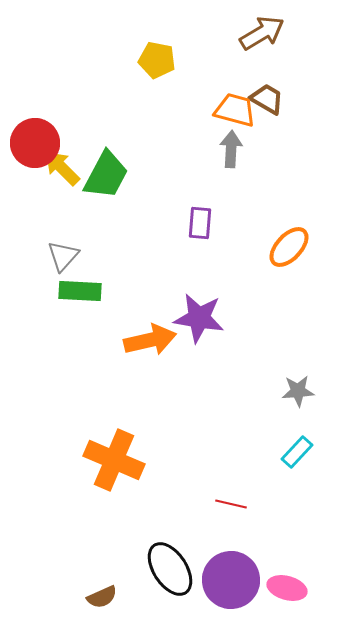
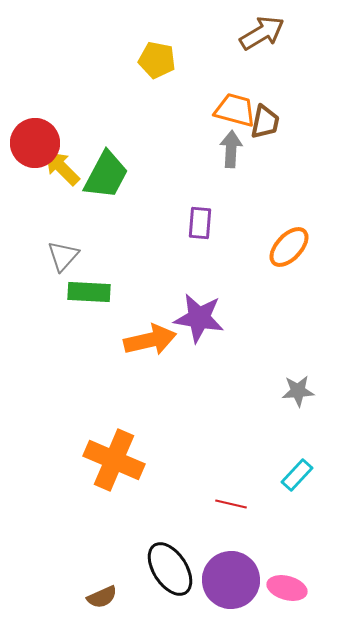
brown trapezoid: moved 2 px left, 23 px down; rotated 72 degrees clockwise
green rectangle: moved 9 px right, 1 px down
cyan rectangle: moved 23 px down
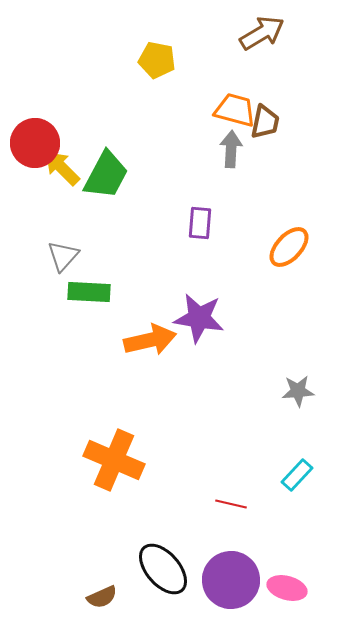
black ellipse: moved 7 px left; rotated 8 degrees counterclockwise
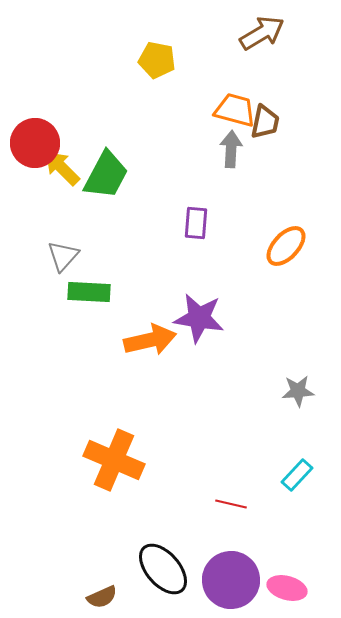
purple rectangle: moved 4 px left
orange ellipse: moved 3 px left, 1 px up
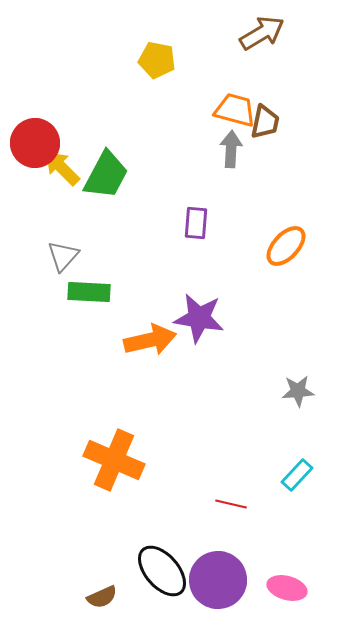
black ellipse: moved 1 px left, 2 px down
purple circle: moved 13 px left
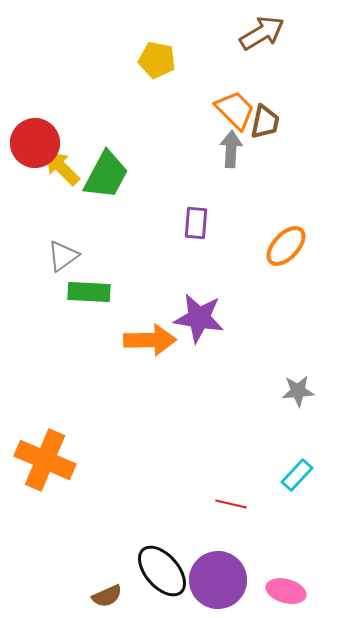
orange trapezoid: rotated 30 degrees clockwise
gray triangle: rotated 12 degrees clockwise
orange arrow: rotated 12 degrees clockwise
orange cross: moved 69 px left
pink ellipse: moved 1 px left, 3 px down
brown semicircle: moved 5 px right, 1 px up
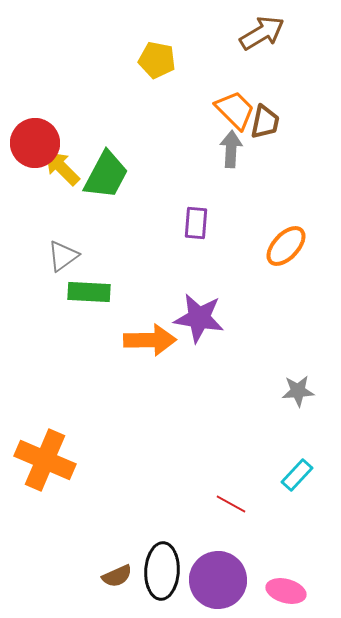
red line: rotated 16 degrees clockwise
black ellipse: rotated 44 degrees clockwise
brown semicircle: moved 10 px right, 20 px up
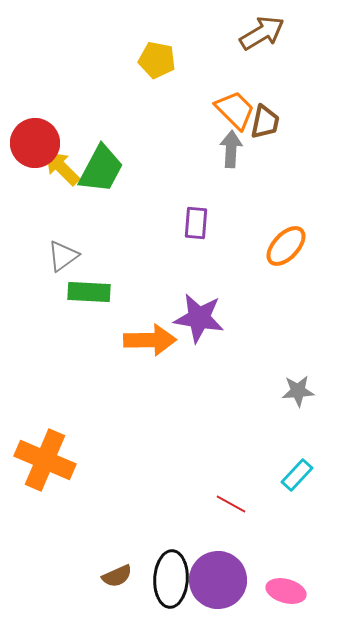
green trapezoid: moved 5 px left, 6 px up
black ellipse: moved 9 px right, 8 px down
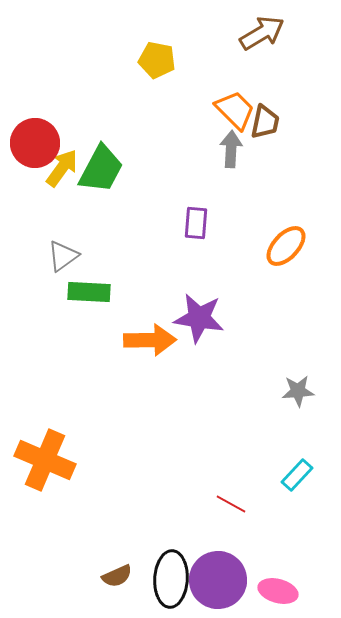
yellow arrow: rotated 81 degrees clockwise
pink ellipse: moved 8 px left
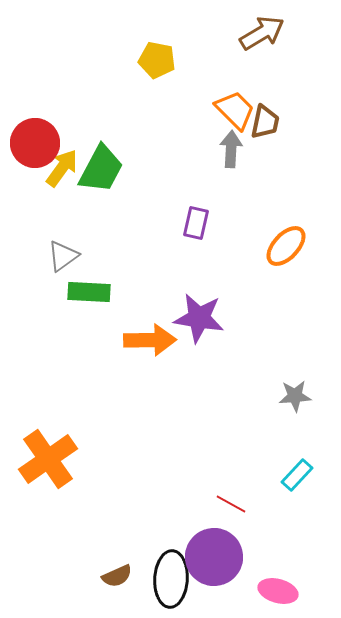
purple rectangle: rotated 8 degrees clockwise
gray star: moved 3 px left, 5 px down
orange cross: moved 3 px right, 1 px up; rotated 32 degrees clockwise
purple circle: moved 4 px left, 23 px up
